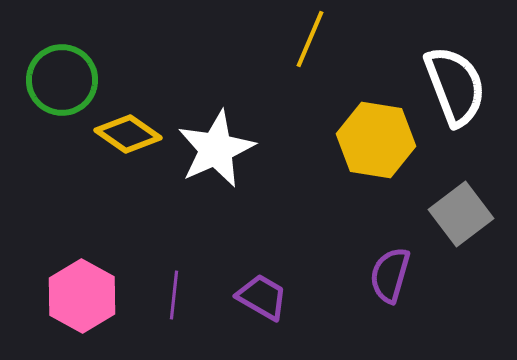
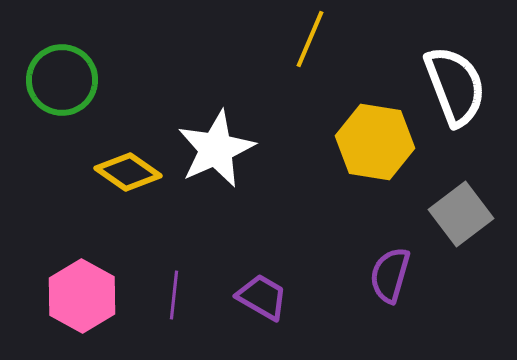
yellow diamond: moved 38 px down
yellow hexagon: moved 1 px left, 2 px down
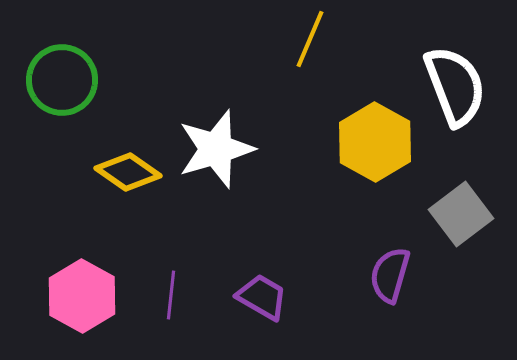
yellow hexagon: rotated 20 degrees clockwise
white star: rotated 8 degrees clockwise
purple line: moved 3 px left
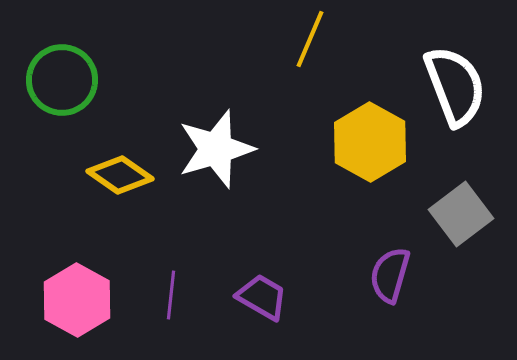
yellow hexagon: moved 5 px left
yellow diamond: moved 8 px left, 3 px down
pink hexagon: moved 5 px left, 4 px down
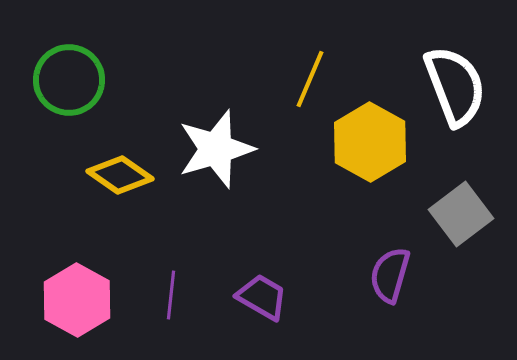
yellow line: moved 40 px down
green circle: moved 7 px right
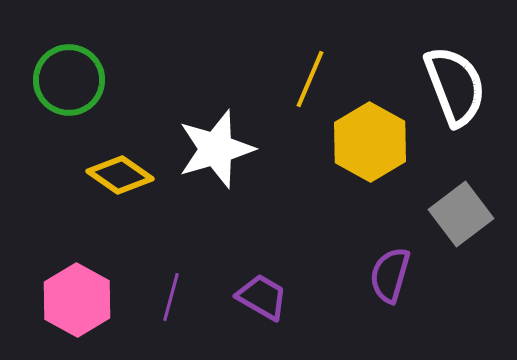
purple line: moved 2 px down; rotated 9 degrees clockwise
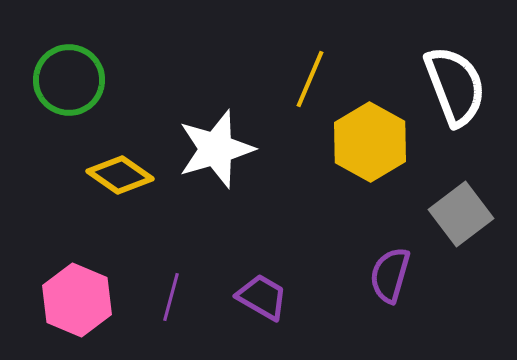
pink hexagon: rotated 6 degrees counterclockwise
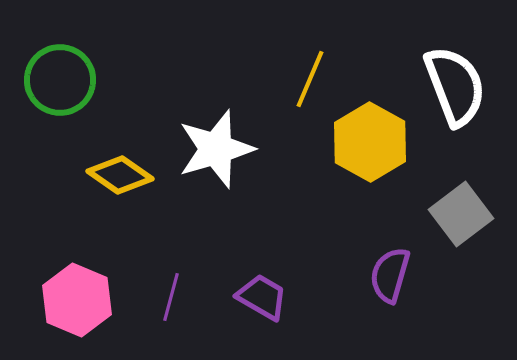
green circle: moved 9 px left
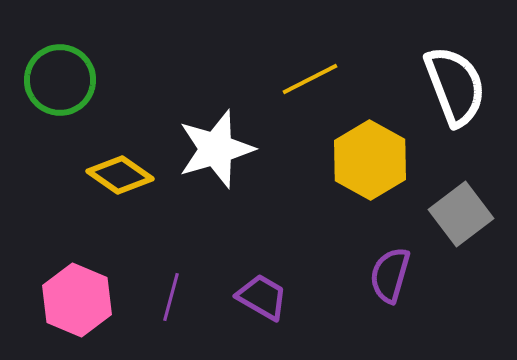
yellow line: rotated 40 degrees clockwise
yellow hexagon: moved 18 px down
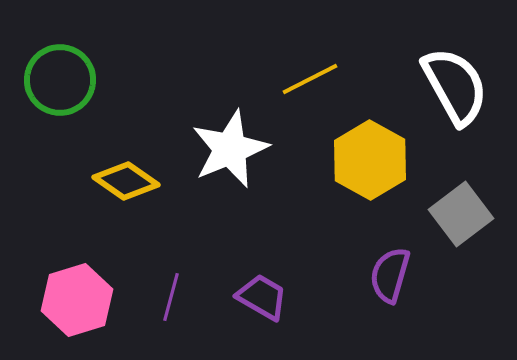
white semicircle: rotated 8 degrees counterclockwise
white star: moved 14 px right; rotated 6 degrees counterclockwise
yellow diamond: moved 6 px right, 6 px down
pink hexagon: rotated 20 degrees clockwise
